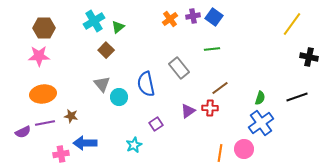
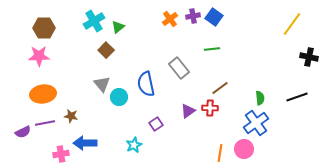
green semicircle: rotated 24 degrees counterclockwise
blue cross: moved 5 px left
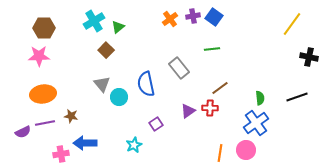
pink circle: moved 2 px right, 1 px down
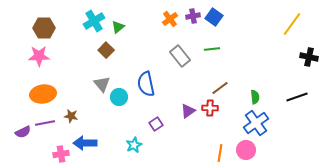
gray rectangle: moved 1 px right, 12 px up
green semicircle: moved 5 px left, 1 px up
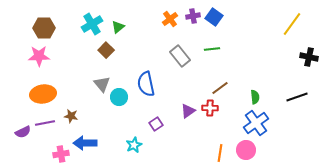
cyan cross: moved 2 px left, 3 px down
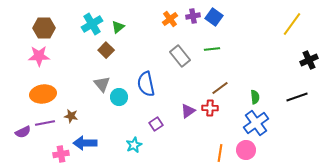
black cross: moved 3 px down; rotated 36 degrees counterclockwise
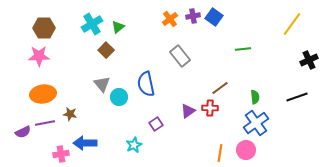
green line: moved 31 px right
brown star: moved 1 px left, 2 px up
